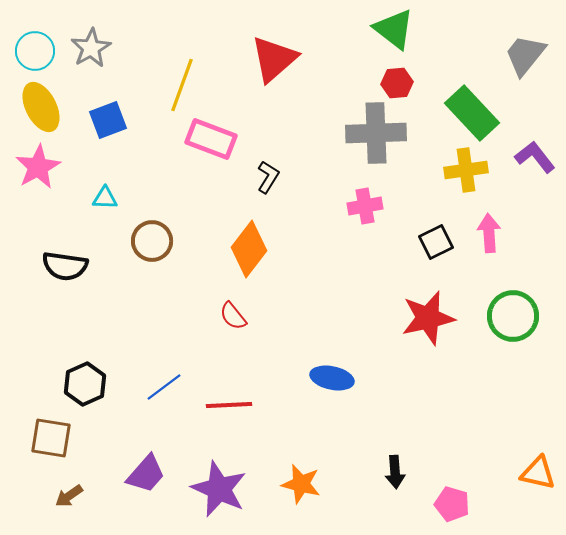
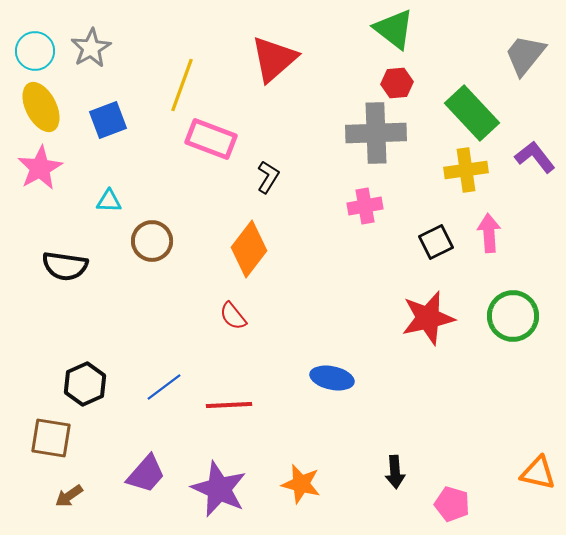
pink star: moved 2 px right, 1 px down
cyan triangle: moved 4 px right, 3 px down
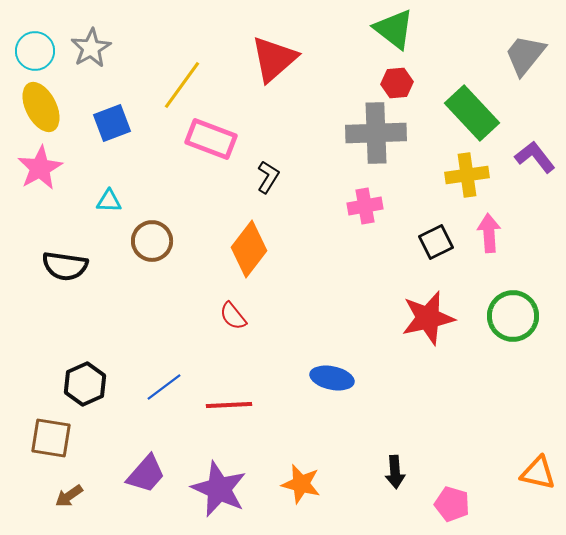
yellow line: rotated 16 degrees clockwise
blue square: moved 4 px right, 3 px down
yellow cross: moved 1 px right, 5 px down
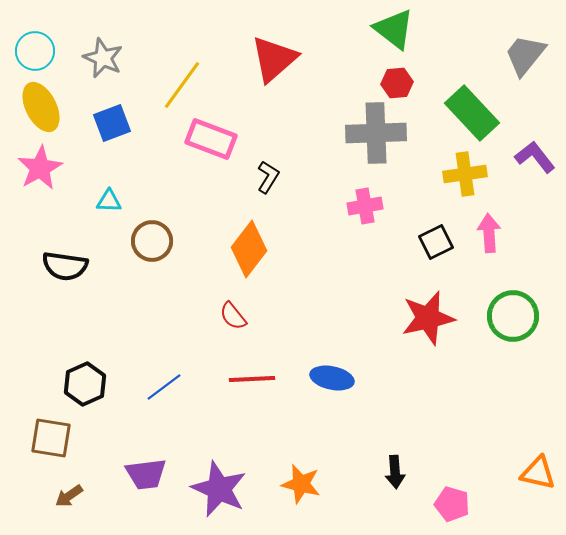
gray star: moved 12 px right, 10 px down; rotated 18 degrees counterclockwise
yellow cross: moved 2 px left, 1 px up
red line: moved 23 px right, 26 px up
purple trapezoid: rotated 42 degrees clockwise
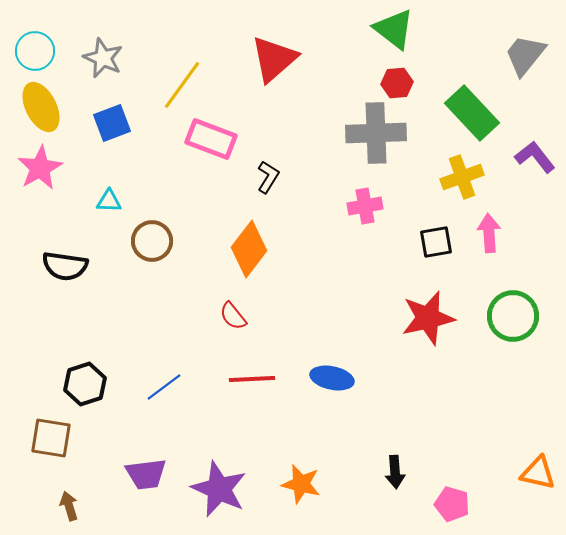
yellow cross: moved 3 px left, 3 px down; rotated 12 degrees counterclockwise
black square: rotated 16 degrees clockwise
black hexagon: rotated 6 degrees clockwise
brown arrow: moved 10 px down; rotated 108 degrees clockwise
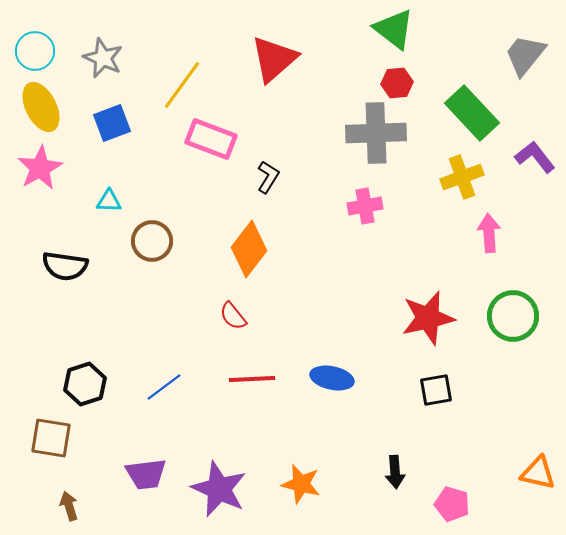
black square: moved 148 px down
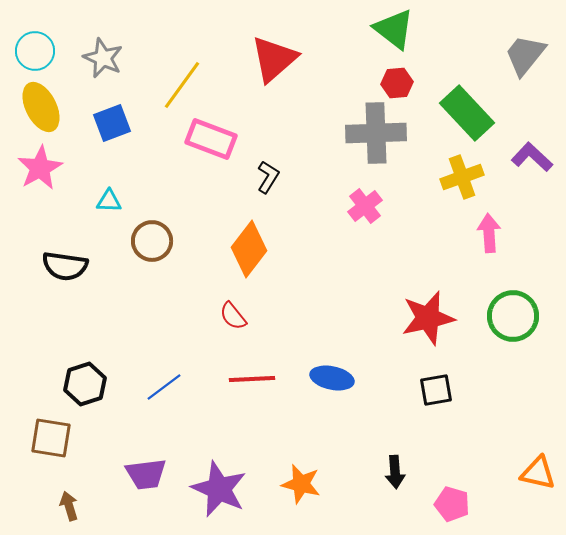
green rectangle: moved 5 px left
purple L-shape: moved 3 px left; rotated 9 degrees counterclockwise
pink cross: rotated 28 degrees counterclockwise
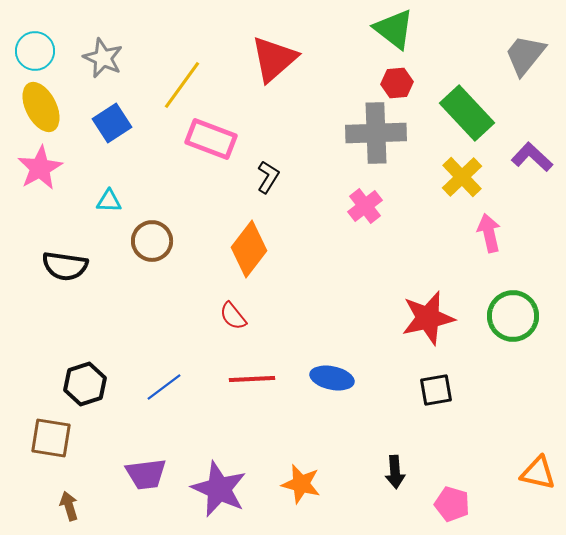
blue square: rotated 12 degrees counterclockwise
yellow cross: rotated 24 degrees counterclockwise
pink arrow: rotated 9 degrees counterclockwise
